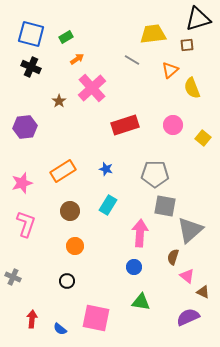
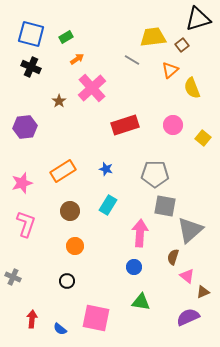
yellow trapezoid: moved 3 px down
brown square: moved 5 px left; rotated 32 degrees counterclockwise
brown triangle: rotated 48 degrees counterclockwise
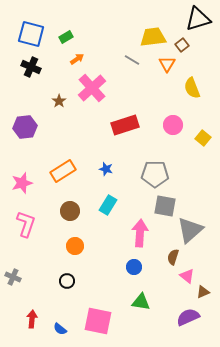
orange triangle: moved 3 px left, 6 px up; rotated 18 degrees counterclockwise
pink square: moved 2 px right, 3 px down
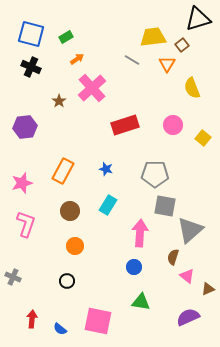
orange rectangle: rotated 30 degrees counterclockwise
brown triangle: moved 5 px right, 3 px up
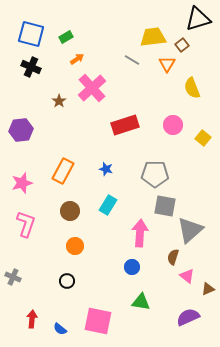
purple hexagon: moved 4 px left, 3 px down
blue circle: moved 2 px left
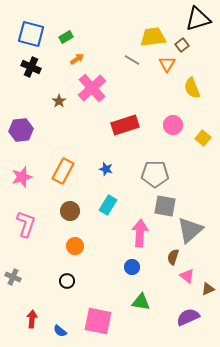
pink star: moved 6 px up
blue semicircle: moved 2 px down
